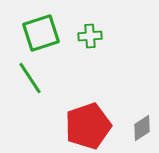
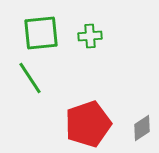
green square: rotated 12 degrees clockwise
red pentagon: moved 2 px up
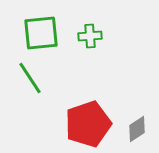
gray diamond: moved 5 px left, 1 px down
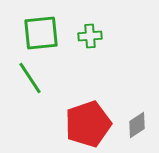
gray diamond: moved 4 px up
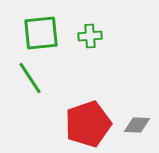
gray diamond: rotated 36 degrees clockwise
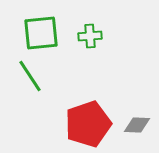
green line: moved 2 px up
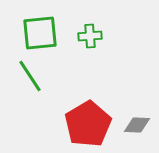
green square: moved 1 px left
red pentagon: rotated 12 degrees counterclockwise
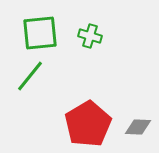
green cross: rotated 20 degrees clockwise
green line: rotated 72 degrees clockwise
gray diamond: moved 1 px right, 2 px down
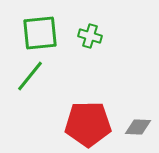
red pentagon: rotated 30 degrees clockwise
